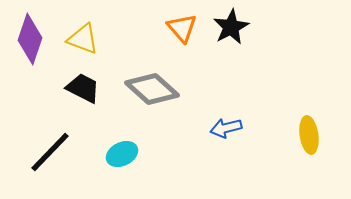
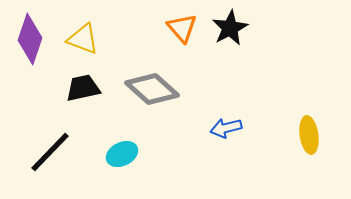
black star: moved 1 px left, 1 px down
black trapezoid: rotated 39 degrees counterclockwise
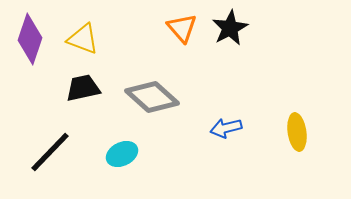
gray diamond: moved 8 px down
yellow ellipse: moved 12 px left, 3 px up
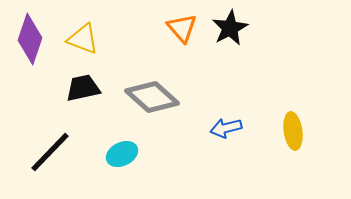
yellow ellipse: moved 4 px left, 1 px up
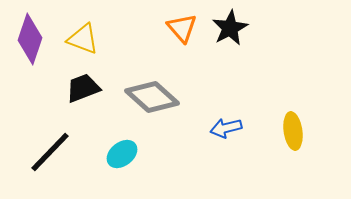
black trapezoid: rotated 9 degrees counterclockwise
cyan ellipse: rotated 12 degrees counterclockwise
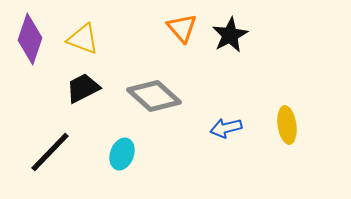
black star: moved 7 px down
black trapezoid: rotated 6 degrees counterclockwise
gray diamond: moved 2 px right, 1 px up
yellow ellipse: moved 6 px left, 6 px up
cyan ellipse: rotated 32 degrees counterclockwise
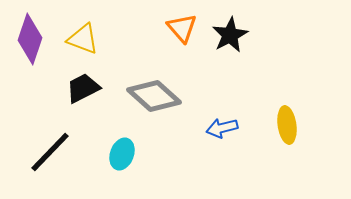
blue arrow: moved 4 px left
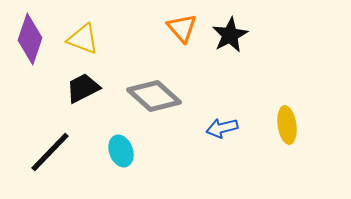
cyan ellipse: moved 1 px left, 3 px up; rotated 40 degrees counterclockwise
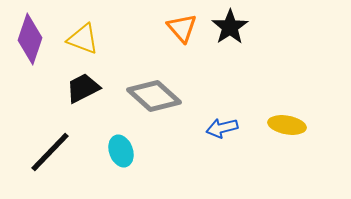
black star: moved 8 px up; rotated 6 degrees counterclockwise
yellow ellipse: rotated 72 degrees counterclockwise
